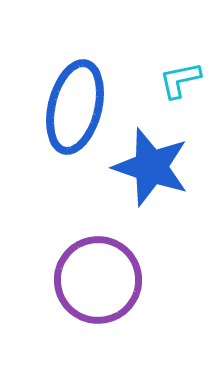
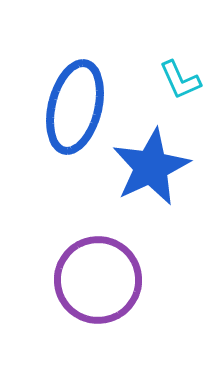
cyan L-shape: rotated 102 degrees counterclockwise
blue star: rotated 28 degrees clockwise
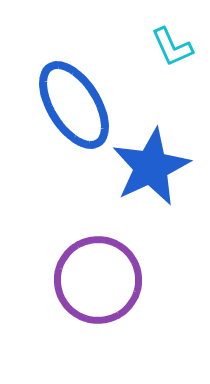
cyan L-shape: moved 8 px left, 33 px up
blue ellipse: moved 1 px left, 2 px up; rotated 46 degrees counterclockwise
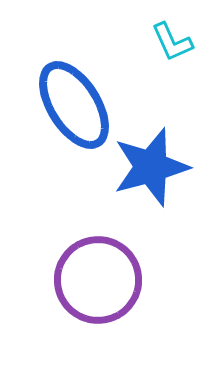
cyan L-shape: moved 5 px up
blue star: rotated 10 degrees clockwise
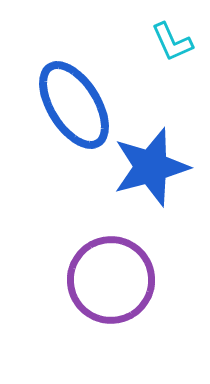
purple circle: moved 13 px right
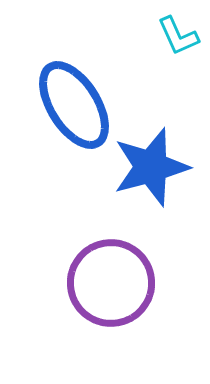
cyan L-shape: moved 6 px right, 6 px up
purple circle: moved 3 px down
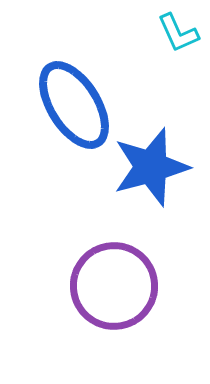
cyan L-shape: moved 3 px up
purple circle: moved 3 px right, 3 px down
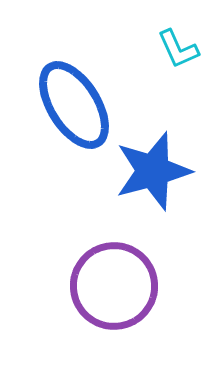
cyan L-shape: moved 16 px down
blue star: moved 2 px right, 4 px down
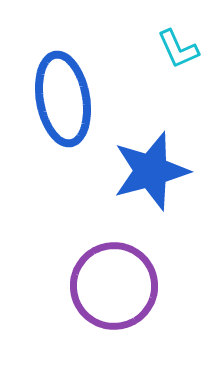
blue ellipse: moved 11 px left, 6 px up; rotated 22 degrees clockwise
blue star: moved 2 px left
